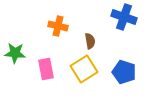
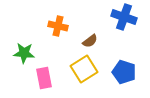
brown semicircle: rotated 63 degrees clockwise
green star: moved 9 px right
pink rectangle: moved 2 px left, 9 px down
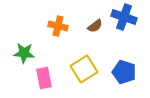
brown semicircle: moved 5 px right, 15 px up
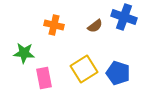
orange cross: moved 4 px left, 1 px up
blue pentagon: moved 6 px left, 1 px down
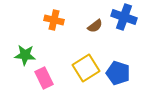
orange cross: moved 5 px up
green star: moved 1 px right, 2 px down
yellow square: moved 2 px right, 1 px up
pink rectangle: rotated 15 degrees counterclockwise
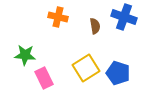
orange cross: moved 4 px right, 3 px up
brown semicircle: rotated 63 degrees counterclockwise
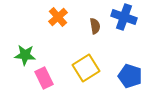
orange cross: rotated 36 degrees clockwise
blue pentagon: moved 12 px right, 3 px down
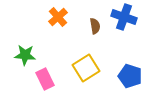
pink rectangle: moved 1 px right, 1 px down
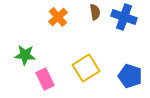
brown semicircle: moved 14 px up
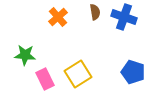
yellow square: moved 8 px left, 6 px down
blue pentagon: moved 3 px right, 4 px up
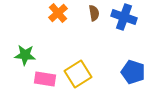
brown semicircle: moved 1 px left, 1 px down
orange cross: moved 4 px up
pink rectangle: rotated 55 degrees counterclockwise
